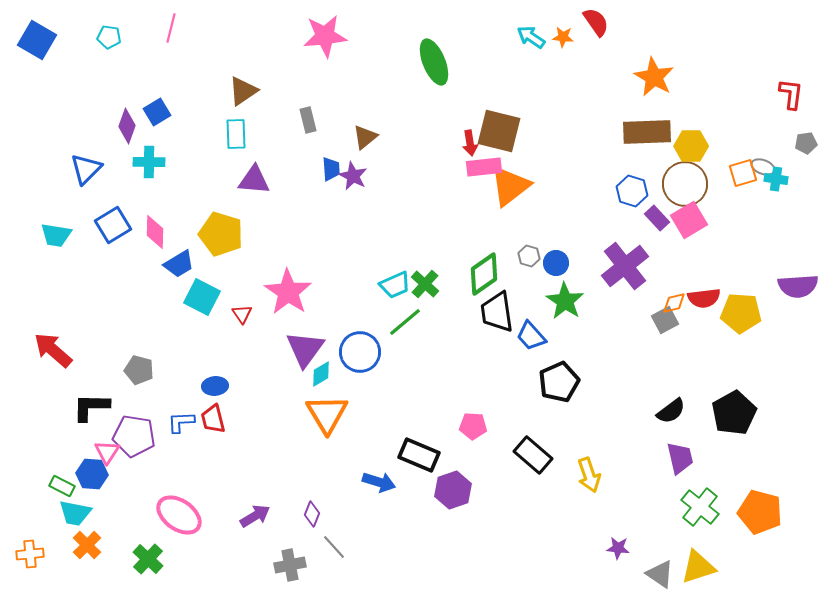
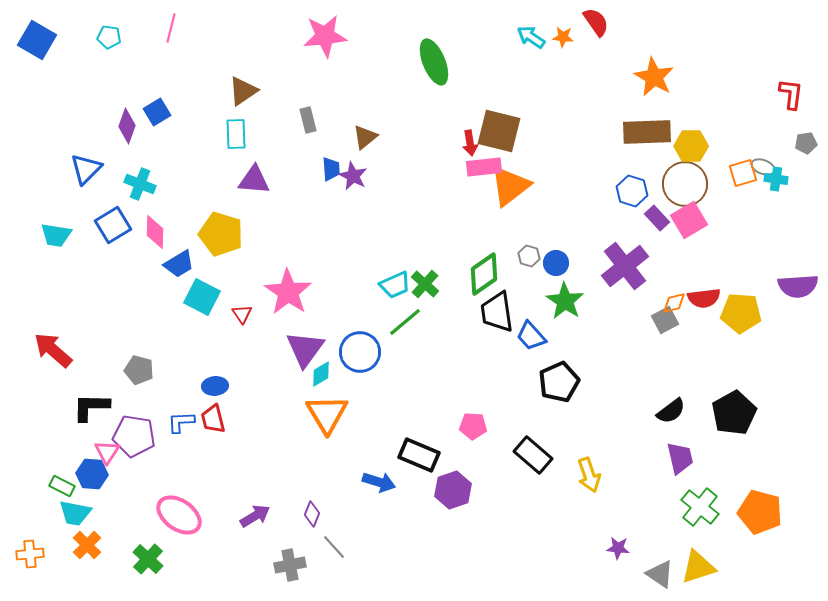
cyan cross at (149, 162): moved 9 px left, 22 px down; rotated 20 degrees clockwise
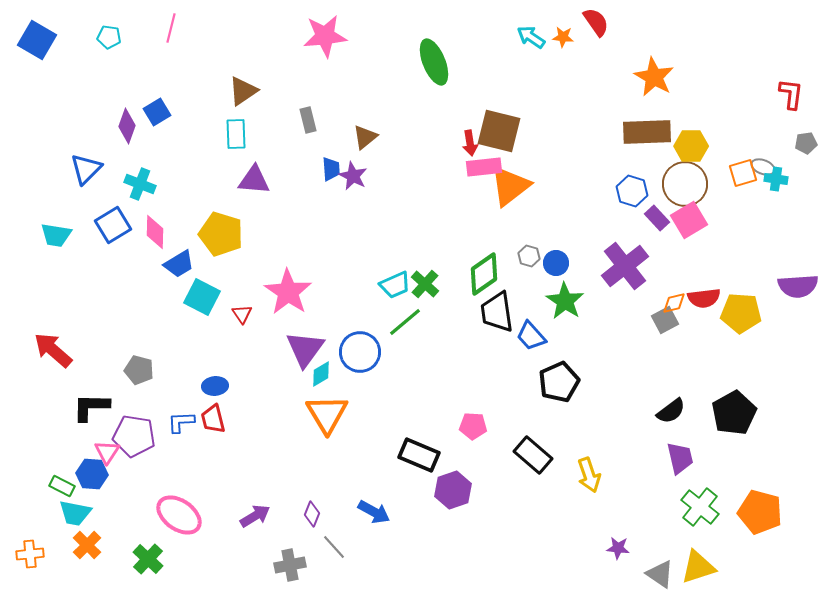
blue arrow at (379, 482): moved 5 px left, 30 px down; rotated 12 degrees clockwise
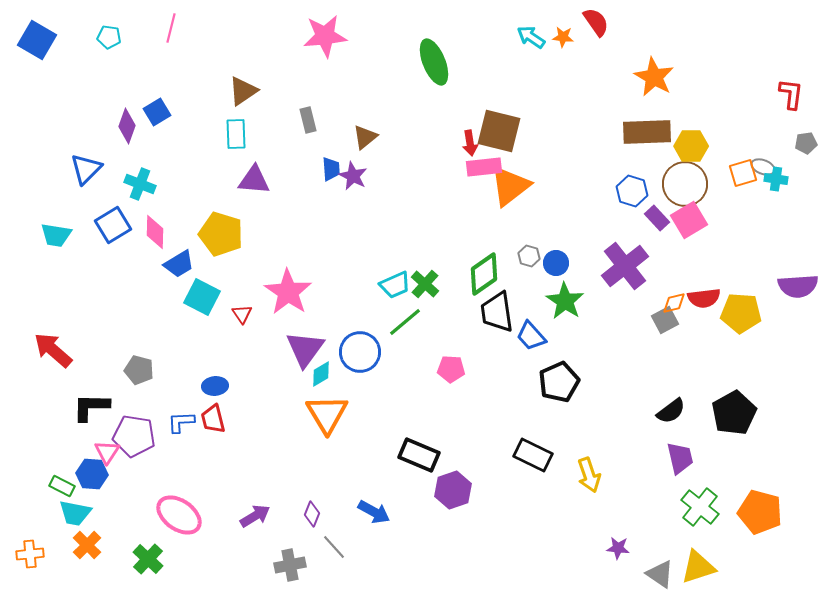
pink pentagon at (473, 426): moved 22 px left, 57 px up
black rectangle at (533, 455): rotated 15 degrees counterclockwise
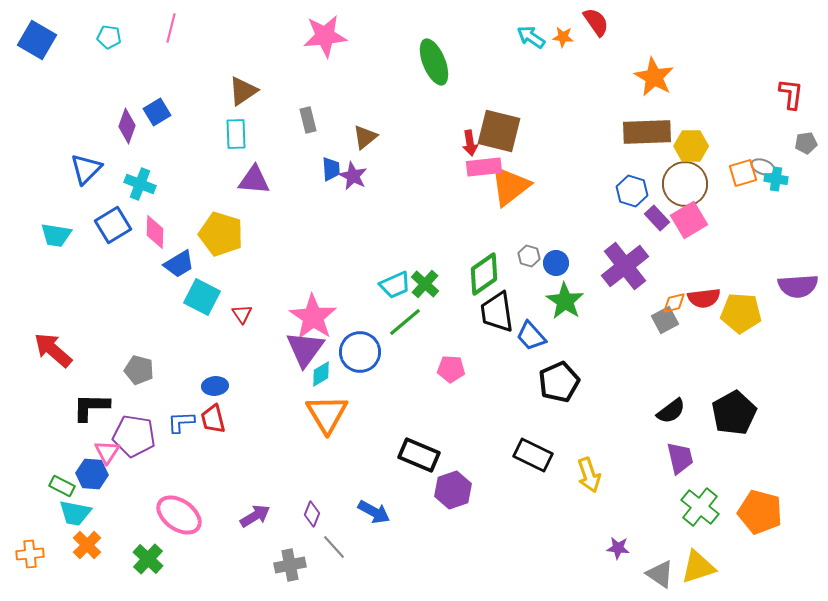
pink star at (288, 292): moved 25 px right, 25 px down
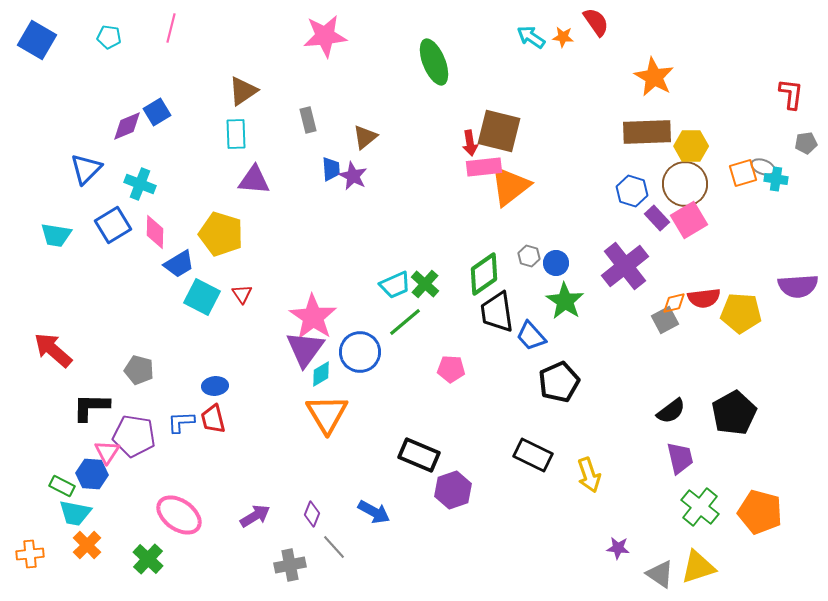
purple diamond at (127, 126): rotated 48 degrees clockwise
red triangle at (242, 314): moved 20 px up
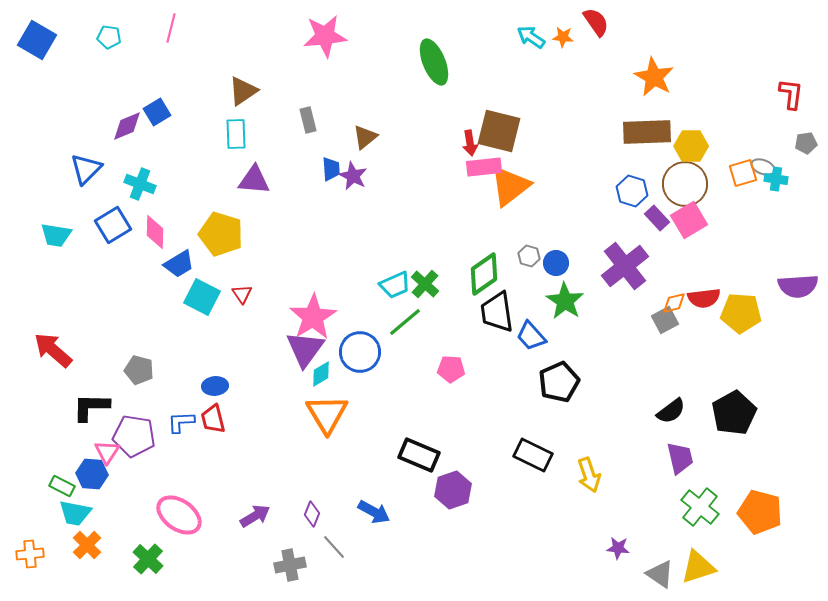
pink star at (313, 317): rotated 6 degrees clockwise
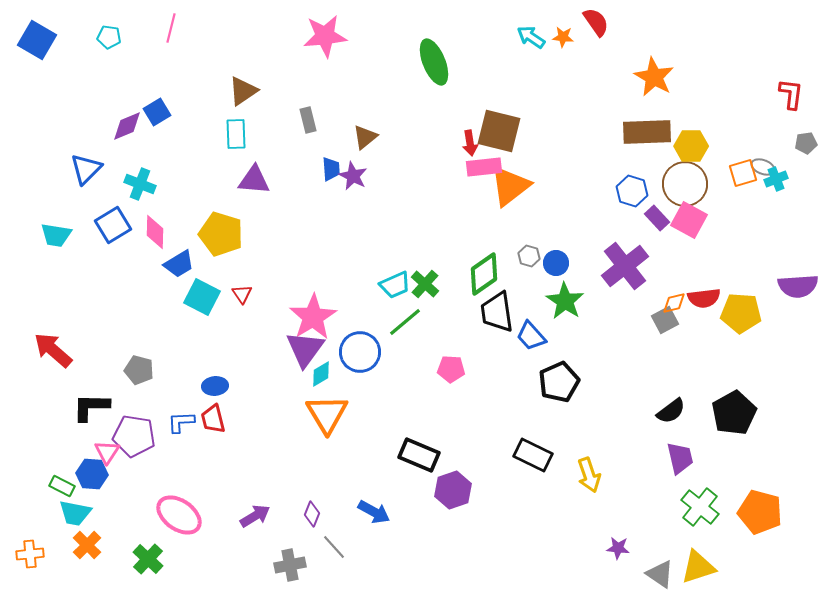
cyan cross at (776, 179): rotated 30 degrees counterclockwise
pink square at (689, 220): rotated 30 degrees counterclockwise
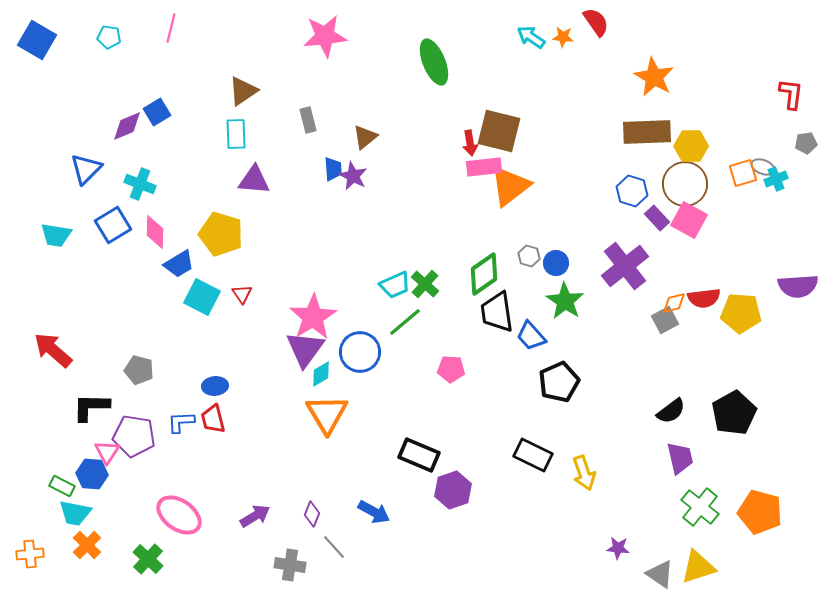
blue trapezoid at (331, 169): moved 2 px right
yellow arrow at (589, 475): moved 5 px left, 2 px up
gray cross at (290, 565): rotated 20 degrees clockwise
